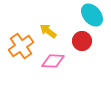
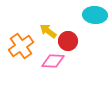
cyan ellipse: moved 3 px right; rotated 45 degrees counterclockwise
red circle: moved 14 px left
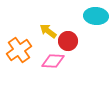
cyan ellipse: moved 1 px right, 1 px down
orange cross: moved 2 px left, 4 px down
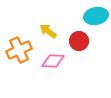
cyan ellipse: rotated 15 degrees counterclockwise
red circle: moved 11 px right
orange cross: rotated 10 degrees clockwise
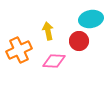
cyan ellipse: moved 5 px left, 3 px down
yellow arrow: rotated 42 degrees clockwise
pink diamond: moved 1 px right
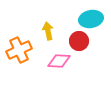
pink diamond: moved 5 px right
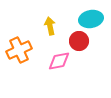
yellow arrow: moved 2 px right, 5 px up
pink diamond: rotated 15 degrees counterclockwise
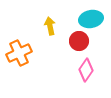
orange cross: moved 3 px down
pink diamond: moved 27 px right, 9 px down; rotated 45 degrees counterclockwise
